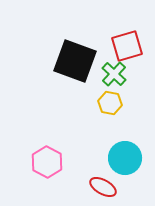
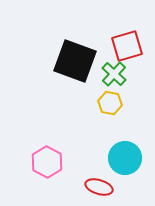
red ellipse: moved 4 px left; rotated 12 degrees counterclockwise
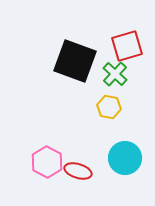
green cross: moved 1 px right
yellow hexagon: moved 1 px left, 4 px down
red ellipse: moved 21 px left, 16 px up
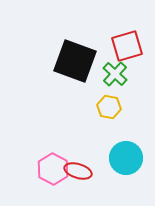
cyan circle: moved 1 px right
pink hexagon: moved 6 px right, 7 px down
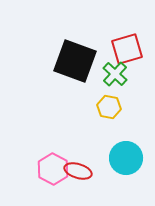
red square: moved 3 px down
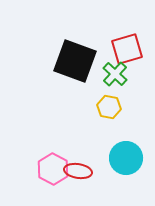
red ellipse: rotated 8 degrees counterclockwise
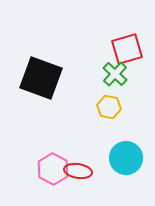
black square: moved 34 px left, 17 px down
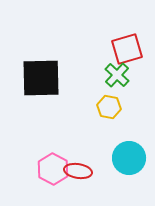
green cross: moved 2 px right, 1 px down
black square: rotated 21 degrees counterclockwise
cyan circle: moved 3 px right
